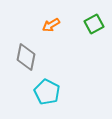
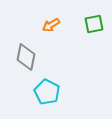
green square: rotated 18 degrees clockwise
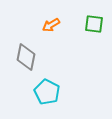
green square: rotated 18 degrees clockwise
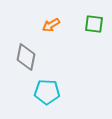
cyan pentagon: rotated 25 degrees counterclockwise
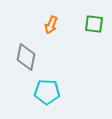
orange arrow: rotated 36 degrees counterclockwise
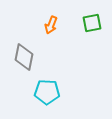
green square: moved 2 px left, 1 px up; rotated 18 degrees counterclockwise
gray diamond: moved 2 px left
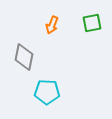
orange arrow: moved 1 px right
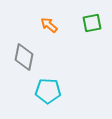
orange arrow: moved 3 px left; rotated 108 degrees clockwise
cyan pentagon: moved 1 px right, 1 px up
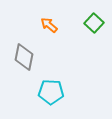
green square: moved 2 px right; rotated 36 degrees counterclockwise
cyan pentagon: moved 3 px right, 1 px down
